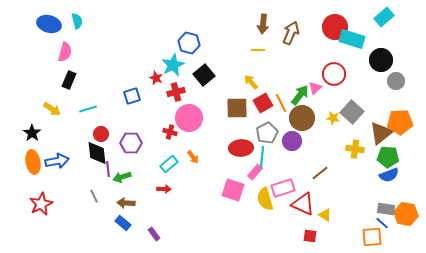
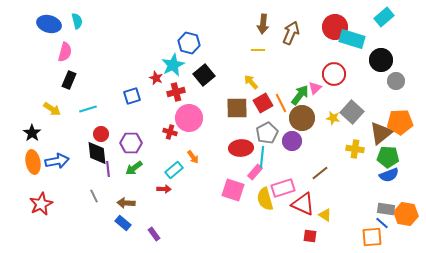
cyan rectangle at (169, 164): moved 5 px right, 6 px down
green arrow at (122, 177): moved 12 px right, 9 px up; rotated 18 degrees counterclockwise
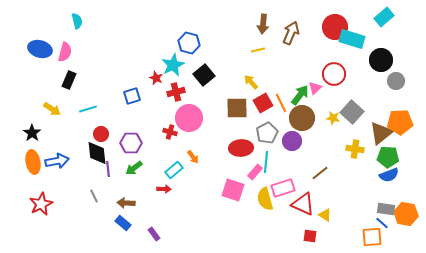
blue ellipse at (49, 24): moved 9 px left, 25 px down
yellow line at (258, 50): rotated 16 degrees counterclockwise
cyan line at (262, 157): moved 4 px right, 5 px down
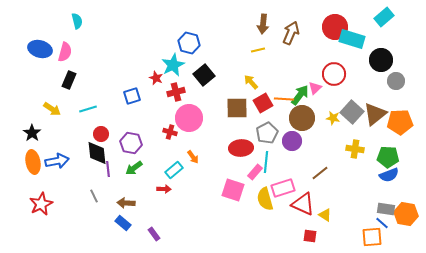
orange line at (281, 103): moved 3 px right, 4 px up; rotated 60 degrees counterclockwise
brown triangle at (381, 133): moved 6 px left, 19 px up
purple hexagon at (131, 143): rotated 10 degrees clockwise
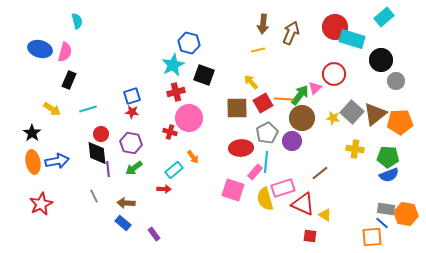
black square at (204, 75): rotated 30 degrees counterclockwise
red star at (156, 78): moved 24 px left, 34 px down; rotated 16 degrees counterclockwise
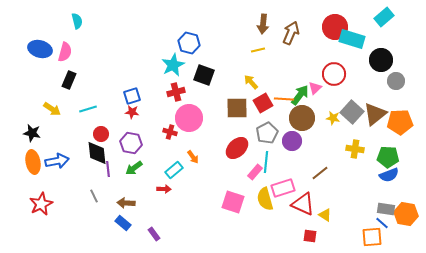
black star at (32, 133): rotated 24 degrees counterclockwise
red ellipse at (241, 148): moved 4 px left; rotated 40 degrees counterclockwise
pink square at (233, 190): moved 12 px down
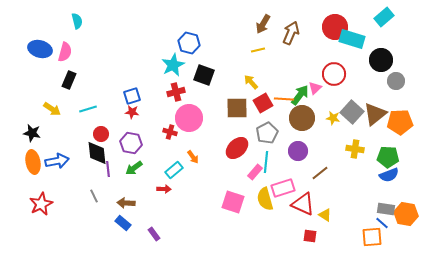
brown arrow at (263, 24): rotated 24 degrees clockwise
purple circle at (292, 141): moved 6 px right, 10 px down
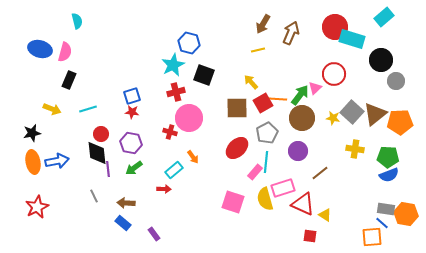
orange line at (284, 99): moved 7 px left
yellow arrow at (52, 109): rotated 12 degrees counterclockwise
black star at (32, 133): rotated 24 degrees counterclockwise
red star at (41, 204): moved 4 px left, 3 px down
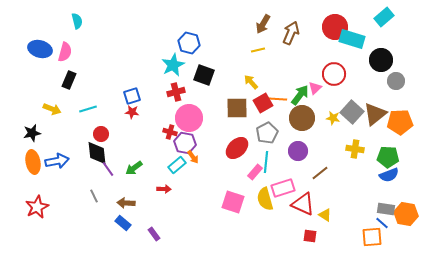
purple hexagon at (131, 143): moved 54 px right
purple line at (108, 169): rotated 28 degrees counterclockwise
cyan rectangle at (174, 170): moved 3 px right, 5 px up
